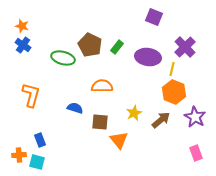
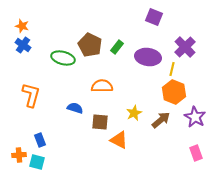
orange triangle: rotated 24 degrees counterclockwise
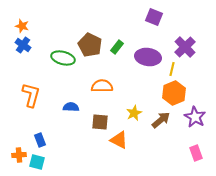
orange hexagon: moved 1 px down; rotated 15 degrees clockwise
blue semicircle: moved 4 px left, 1 px up; rotated 14 degrees counterclockwise
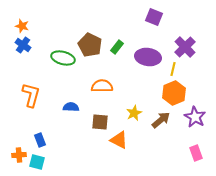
yellow line: moved 1 px right
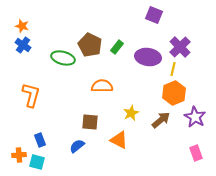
purple square: moved 2 px up
purple cross: moved 5 px left
blue semicircle: moved 6 px right, 39 px down; rotated 42 degrees counterclockwise
yellow star: moved 3 px left
brown square: moved 10 px left
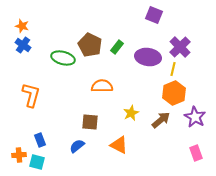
orange triangle: moved 5 px down
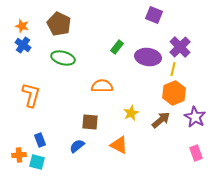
brown pentagon: moved 31 px left, 21 px up
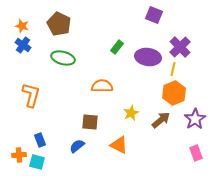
purple star: moved 2 px down; rotated 10 degrees clockwise
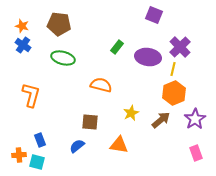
brown pentagon: rotated 20 degrees counterclockwise
orange semicircle: moved 1 px left, 1 px up; rotated 15 degrees clockwise
orange triangle: rotated 18 degrees counterclockwise
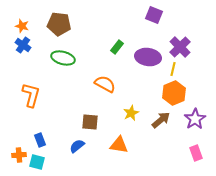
orange semicircle: moved 4 px right, 1 px up; rotated 15 degrees clockwise
